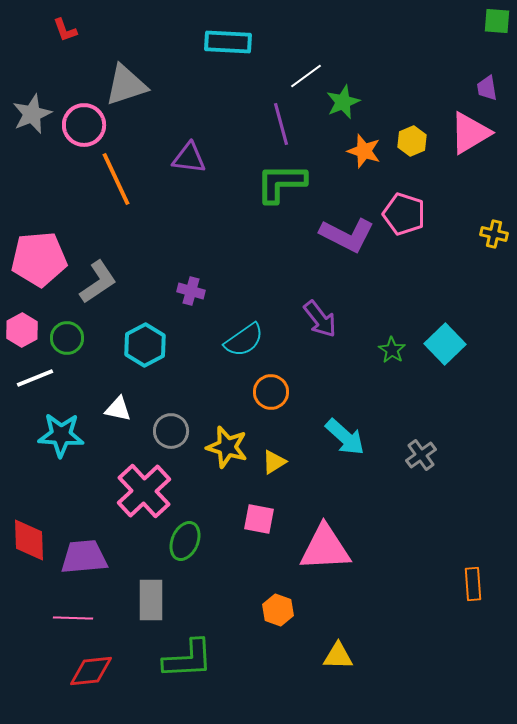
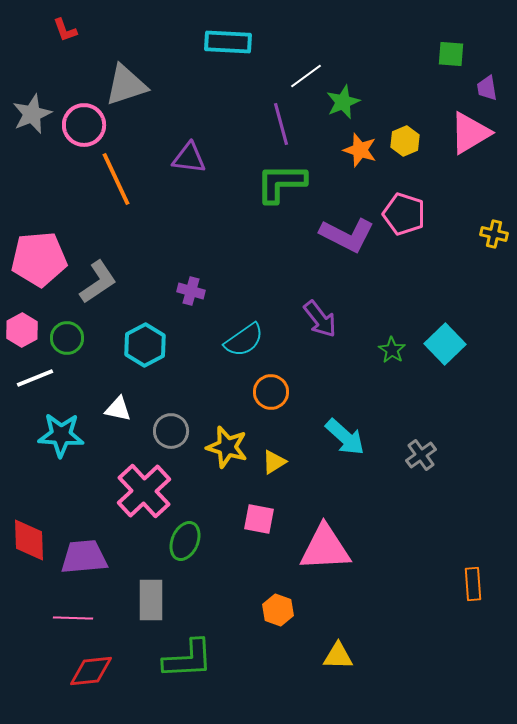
green square at (497, 21): moved 46 px left, 33 px down
yellow hexagon at (412, 141): moved 7 px left
orange star at (364, 151): moved 4 px left, 1 px up
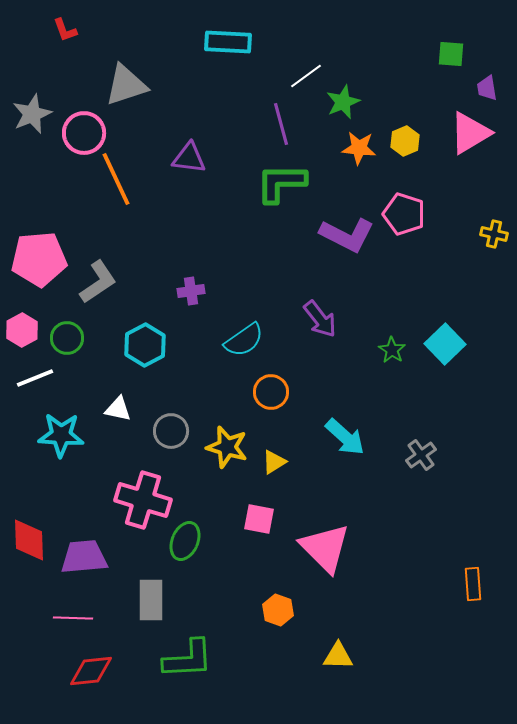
pink circle at (84, 125): moved 8 px down
orange star at (360, 150): moved 1 px left, 2 px up; rotated 12 degrees counterclockwise
purple cross at (191, 291): rotated 24 degrees counterclockwise
pink cross at (144, 491): moved 1 px left, 9 px down; rotated 30 degrees counterclockwise
pink triangle at (325, 548): rotated 48 degrees clockwise
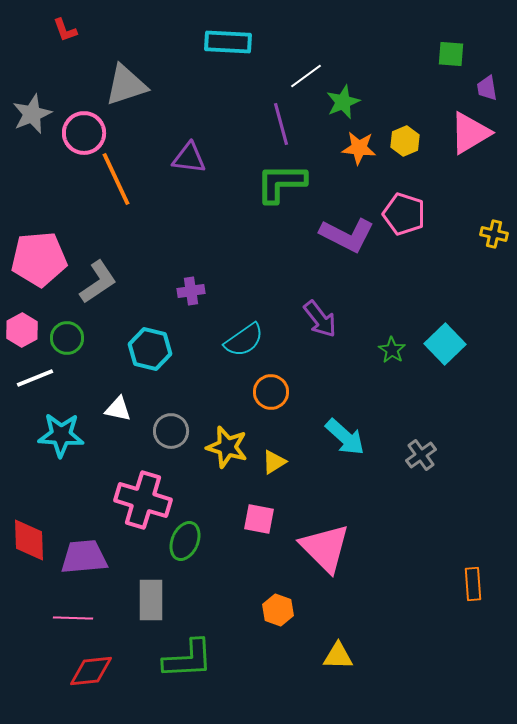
cyan hexagon at (145, 345): moved 5 px right, 4 px down; rotated 18 degrees counterclockwise
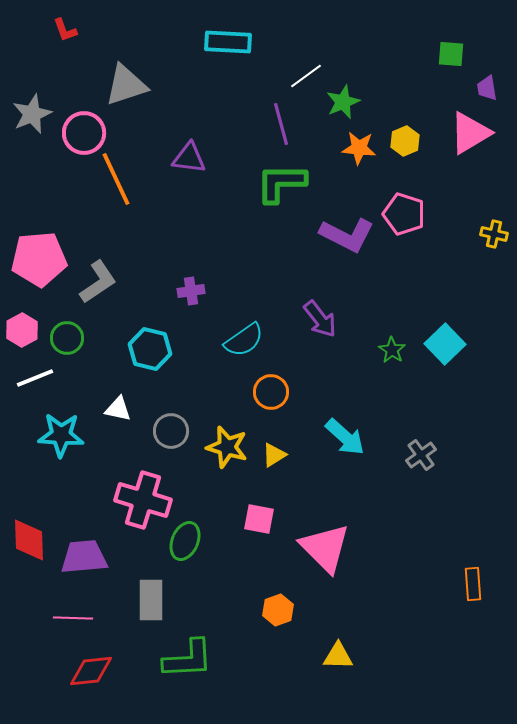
yellow triangle at (274, 462): moved 7 px up
orange hexagon at (278, 610): rotated 20 degrees clockwise
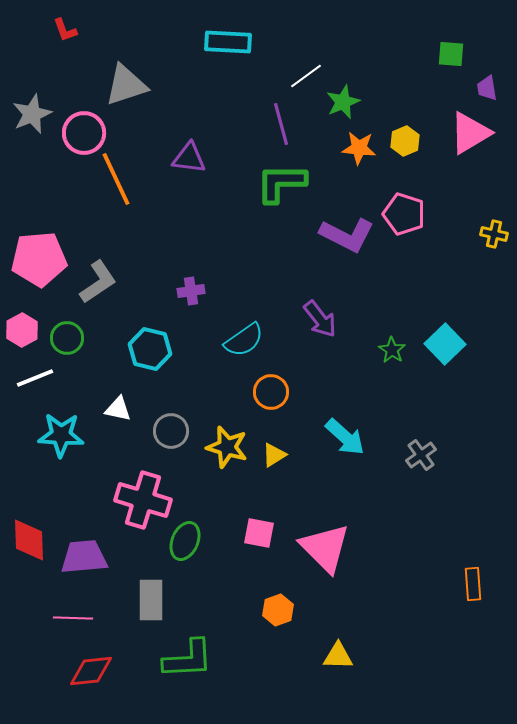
pink square at (259, 519): moved 14 px down
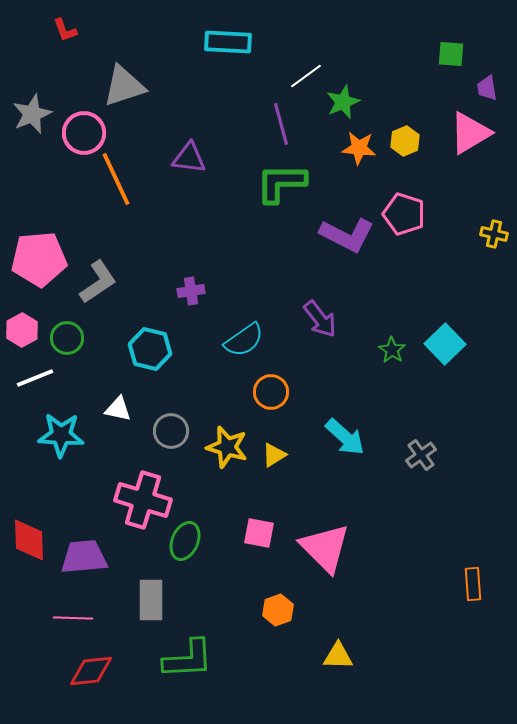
gray triangle at (126, 85): moved 2 px left, 1 px down
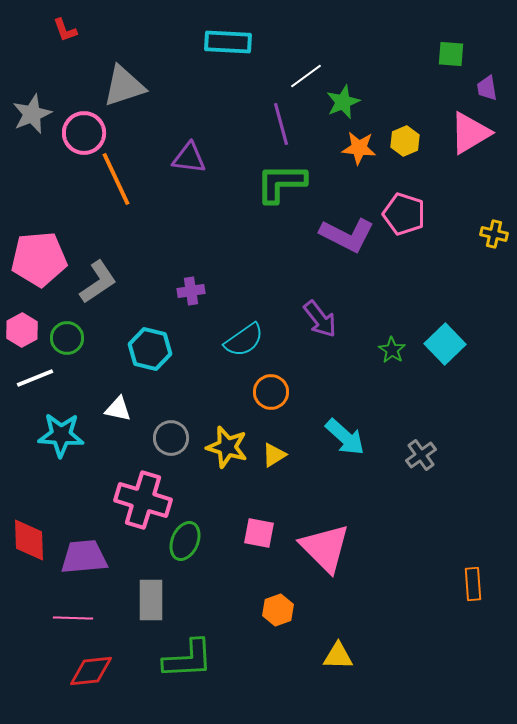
gray circle at (171, 431): moved 7 px down
